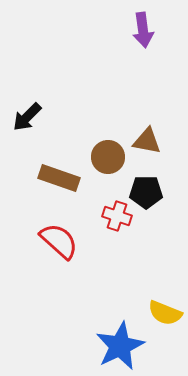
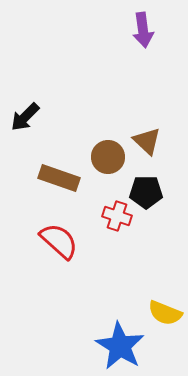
black arrow: moved 2 px left
brown triangle: rotated 32 degrees clockwise
blue star: rotated 15 degrees counterclockwise
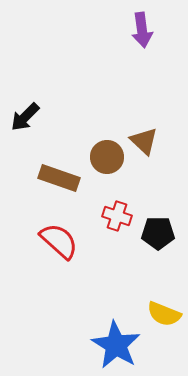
purple arrow: moved 1 px left
brown triangle: moved 3 px left
brown circle: moved 1 px left
black pentagon: moved 12 px right, 41 px down
yellow semicircle: moved 1 px left, 1 px down
blue star: moved 4 px left, 1 px up
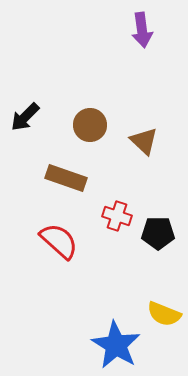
brown circle: moved 17 px left, 32 px up
brown rectangle: moved 7 px right
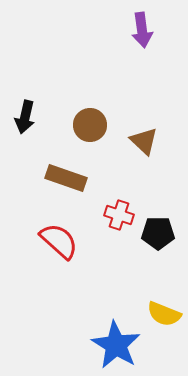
black arrow: rotated 32 degrees counterclockwise
red cross: moved 2 px right, 1 px up
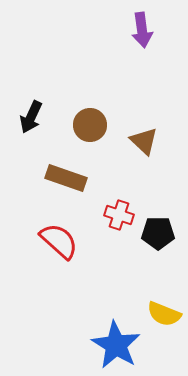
black arrow: moved 6 px right; rotated 12 degrees clockwise
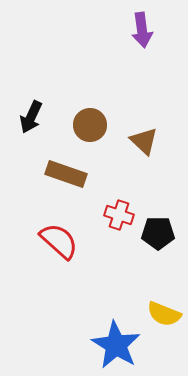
brown rectangle: moved 4 px up
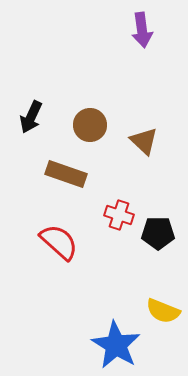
red semicircle: moved 1 px down
yellow semicircle: moved 1 px left, 3 px up
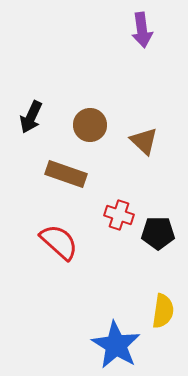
yellow semicircle: rotated 104 degrees counterclockwise
